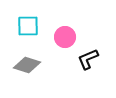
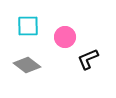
gray diamond: rotated 20 degrees clockwise
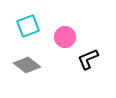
cyan square: rotated 20 degrees counterclockwise
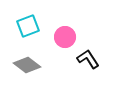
black L-shape: rotated 80 degrees clockwise
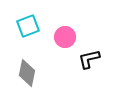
black L-shape: moved 1 px right; rotated 70 degrees counterclockwise
gray diamond: moved 8 px down; rotated 64 degrees clockwise
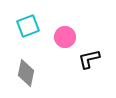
gray diamond: moved 1 px left
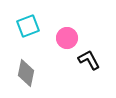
pink circle: moved 2 px right, 1 px down
black L-shape: moved 1 px down; rotated 75 degrees clockwise
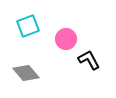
pink circle: moved 1 px left, 1 px down
gray diamond: rotated 52 degrees counterclockwise
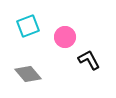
pink circle: moved 1 px left, 2 px up
gray diamond: moved 2 px right, 1 px down
